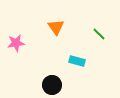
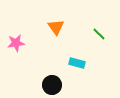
cyan rectangle: moved 2 px down
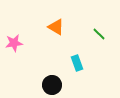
orange triangle: rotated 24 degrees counterclockwise
pink star: moved 2 px left
cyan rectangle: rotated 56 degrees clockwise
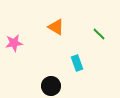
black circle: moved 1 px left, 1 px down
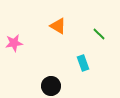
orange triangle: moved 2 px right, 1 px up
cyan rectangle: moved 6 px right
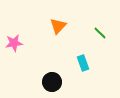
orange triangle: rotated 42 degrees clockwise
green line: moved 1 px right, 1 px up
black circle: moved 1 px right, 4 px up
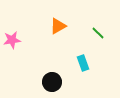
orange triangle: rotated 18 degrees clockwise
green line: moved 2 px left
pink star: moved 2 px left, 3 px up
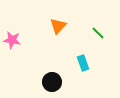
orange triangle: rotated 18 degrees counterclockwise
pink star: rotated 18 degrees clockwise
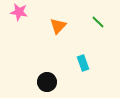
green line: moved 11 px up
pink star: moved 7 px right, 28 px up
black circle: moved 5 px left
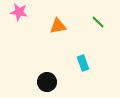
orange triangle: rotated 36 degrees clockwise
